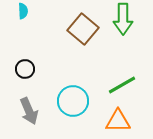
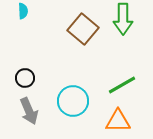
black circle: moved 9 px down
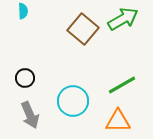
green arrow: rotated 120 degrees counterclockwise
gray arrow: moved 1 px right, 4 px down
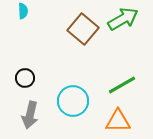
gray arrow: rotated 36 degrees clockwise
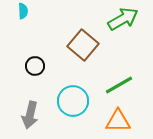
brown square: moved 16 px down
black circle: moved 10 px right, 12 px up
green line: moved 3 px left
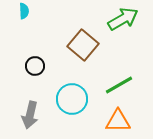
cyan semicircle: moved 1 px right
cyan circle: moved 1 px left, 2 px up
